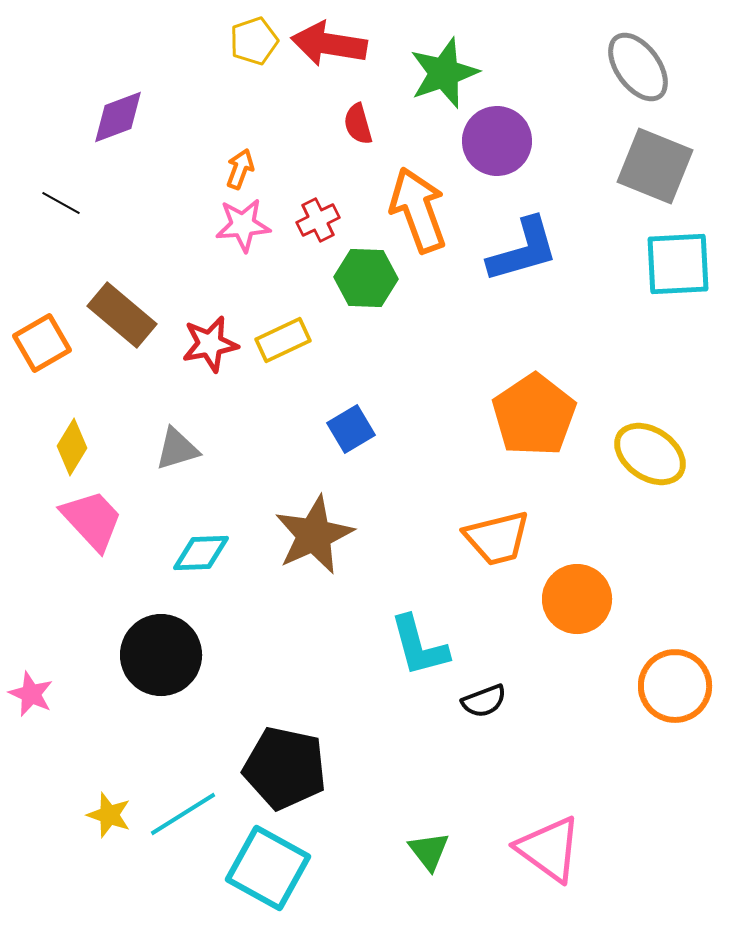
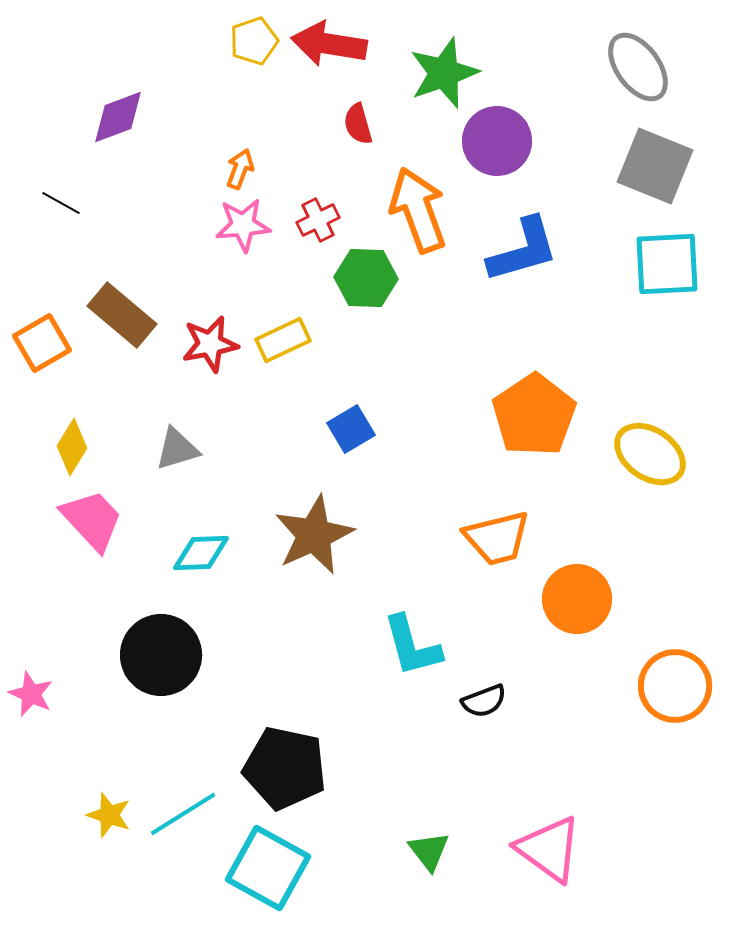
cyan square at (678, 264): moved 11 px left
cyan L-shape at (419, 646): moved 7 px left
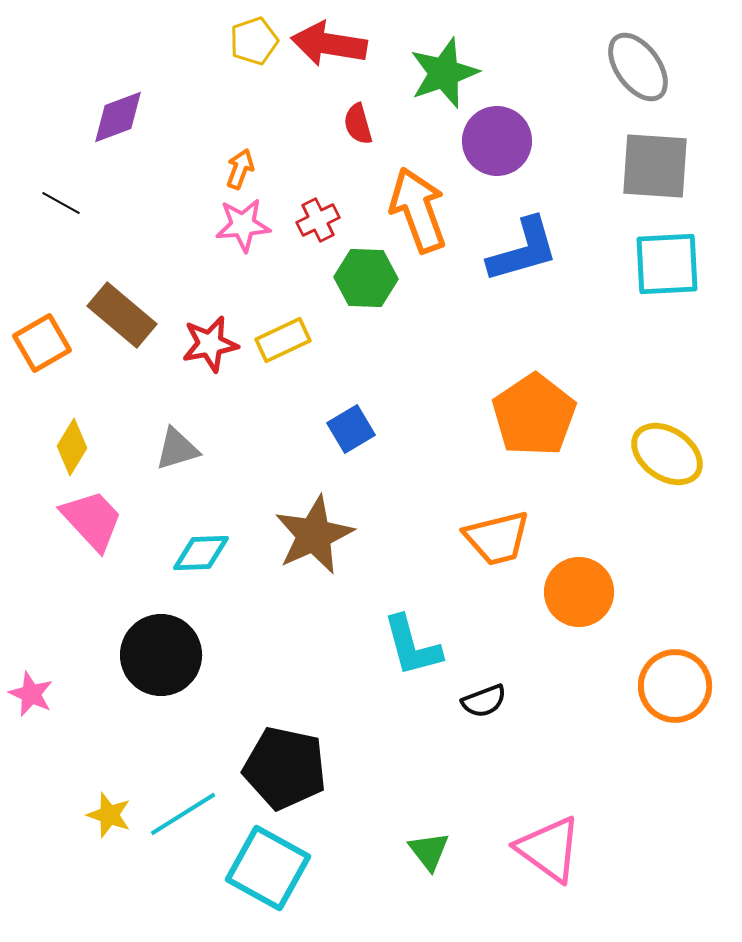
gray square at (655, 166): rotated 18 degrees counterclockwise
yellow ellipse at (650, 454): moved 17 px right
orange circle at (577, 599): moved 2 px right, 7 px up
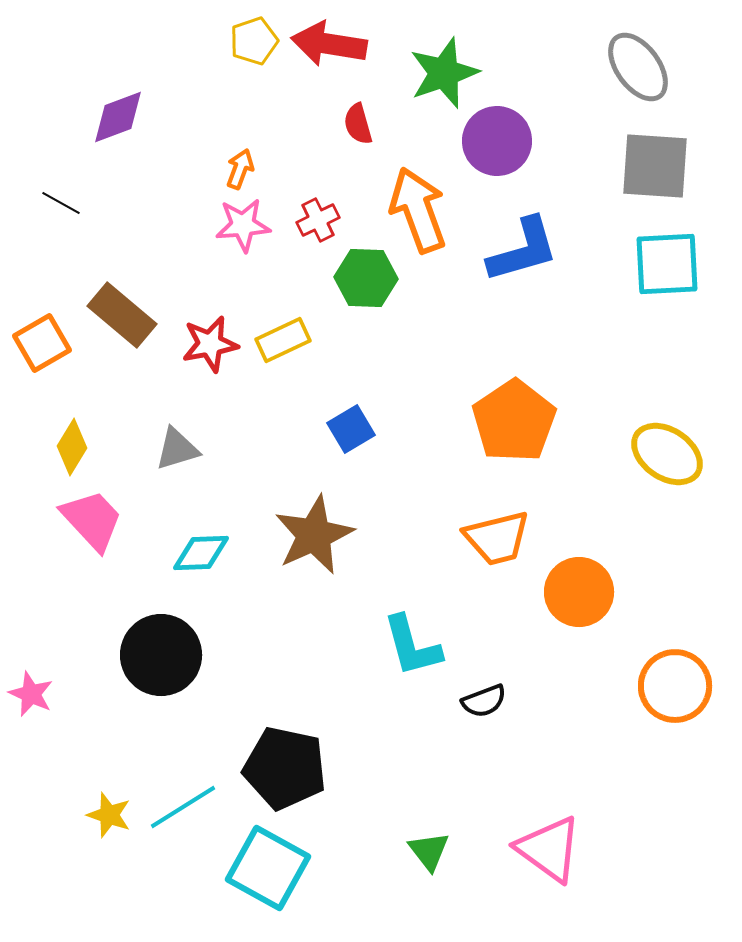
orange pentagon at (534, 415): moved 20 px left, 6 px down
cyan line at (183, 814): moved 7 px up
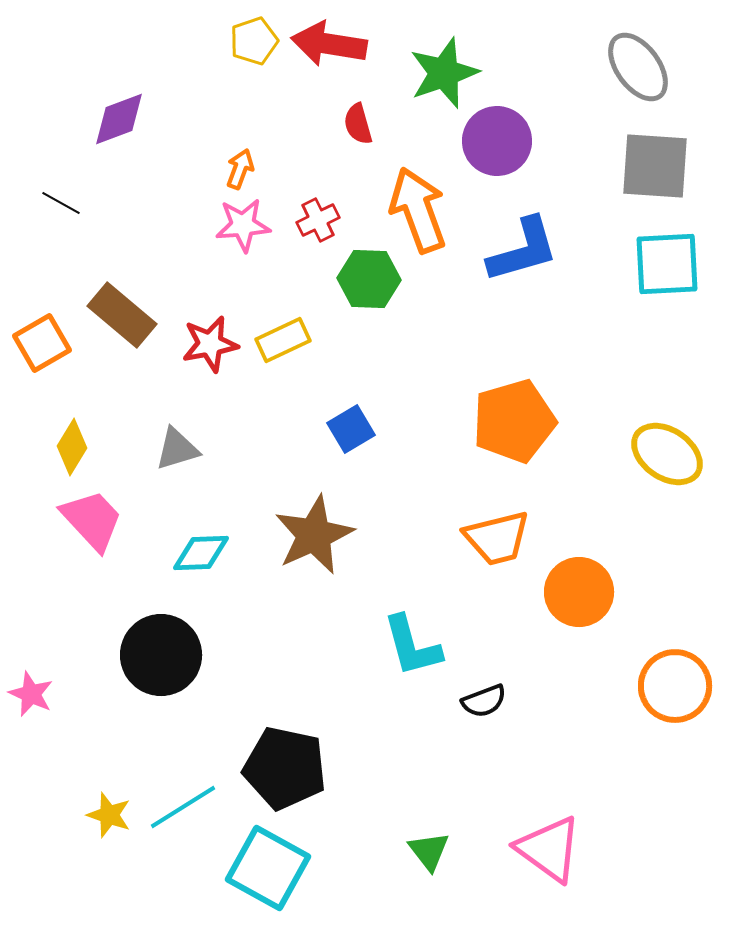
purple diamond at (118, 117): moved 1 px right, 2 px down
green hexagon at (366, 278): moved 3 px right, 1 px down
orange pentagon at (514, 421): rotated 18 degrees clockwise
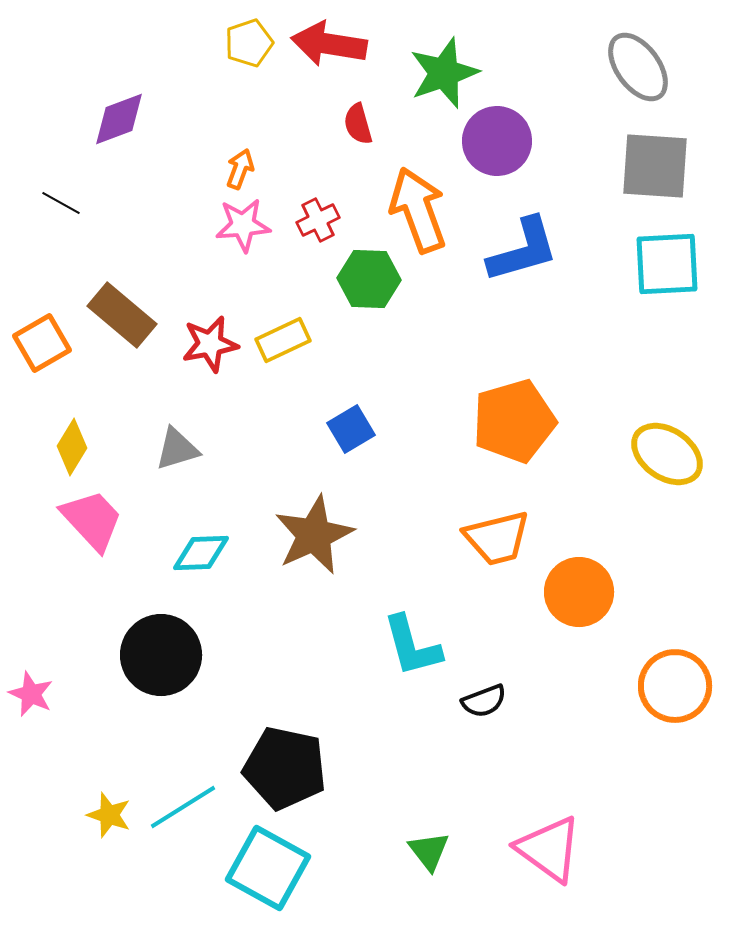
yellow pentagon at (254, 41): moved 5 px left, 2 px down
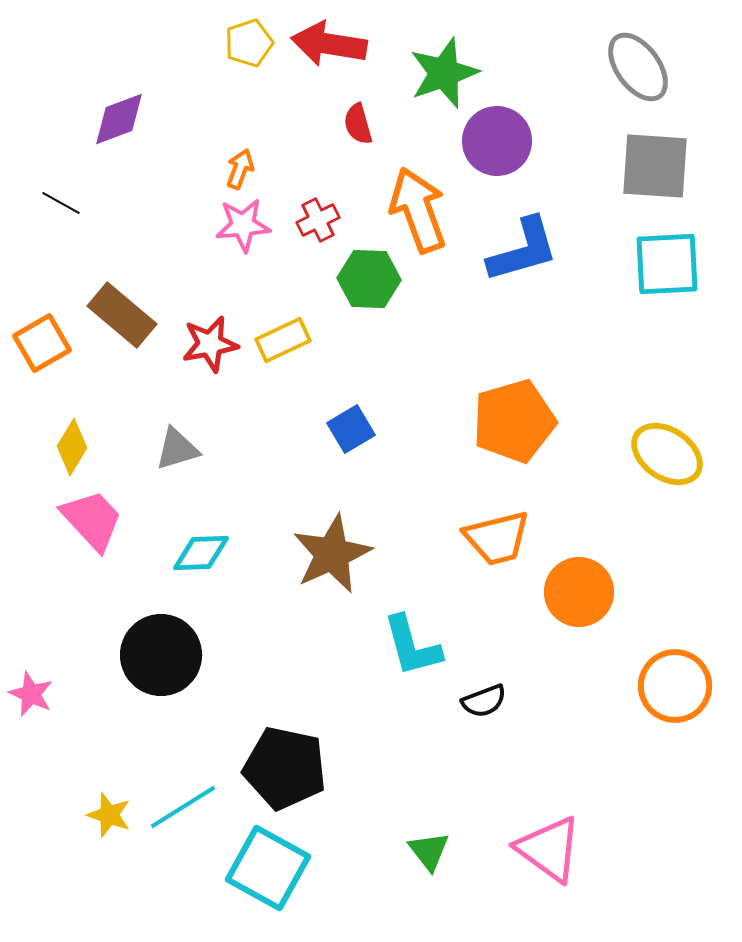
brown star at (314, 535): moved 18 px right, 19 px down
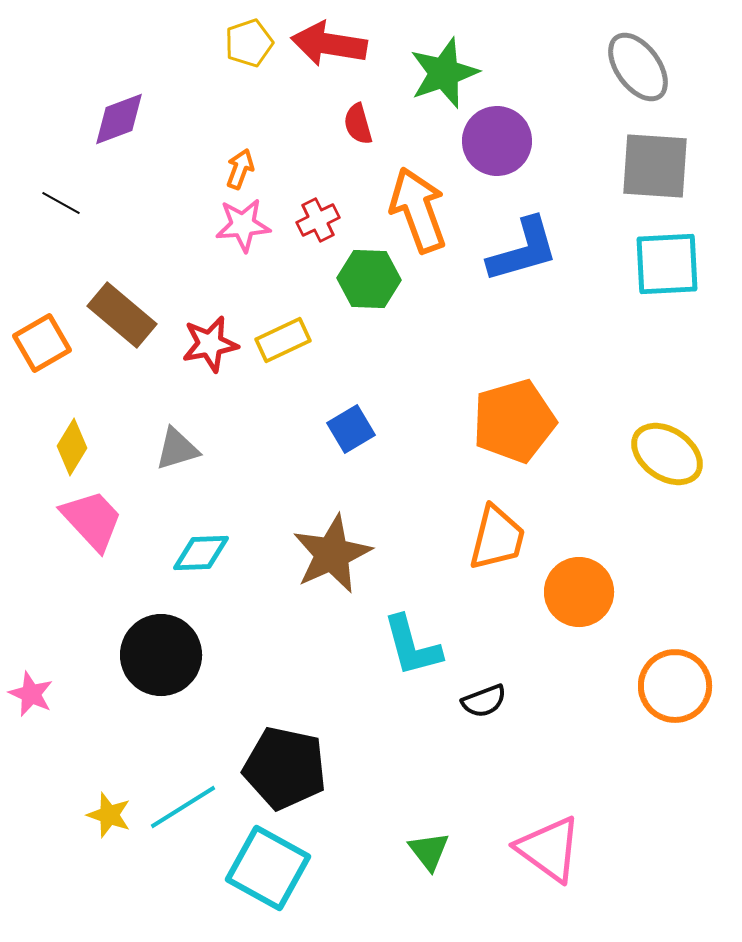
orange trapezoid at (497, 538): rotated 62 degrees counterclockwise
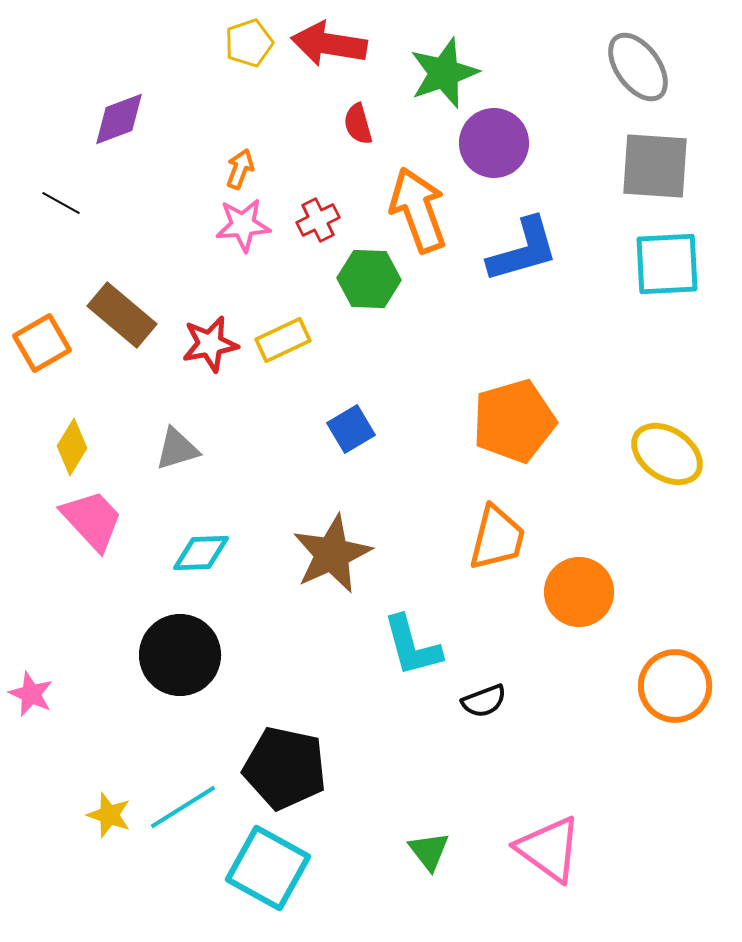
purple circle at (497, 141): moved 3 px left, 2 px down
black circle at (161, 655): moved 19 px right
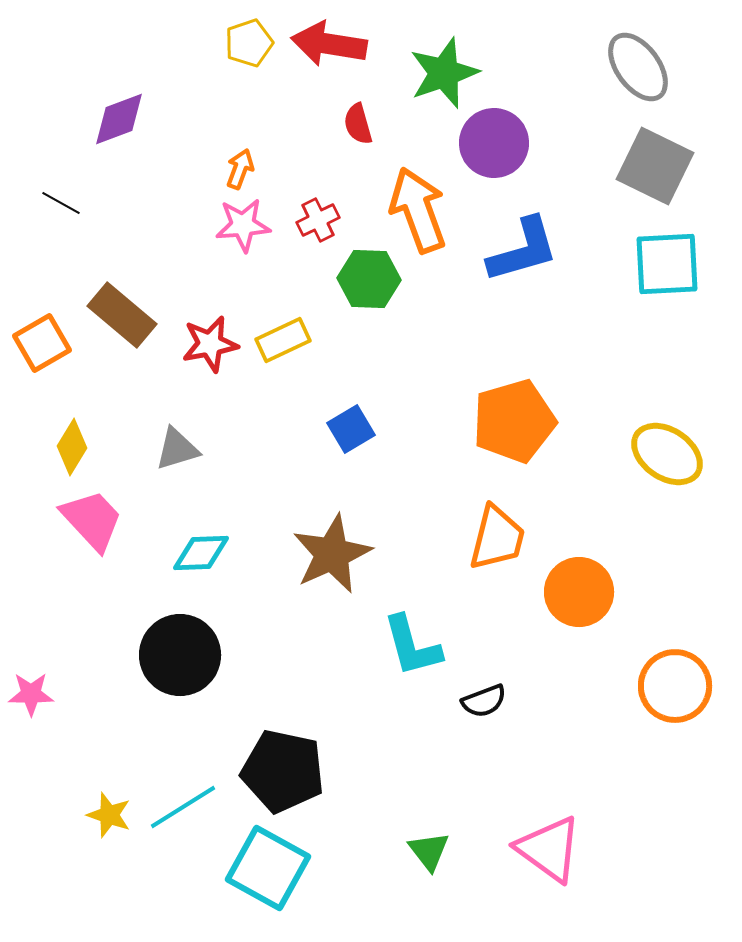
gray square at (655, 166): rotated 22 degrees clockwise
pink star at (31, 694): rotated 24 degrees counterclockwise
black pentagon at (285, 768): moved 2 px left, 3 px down
